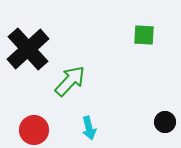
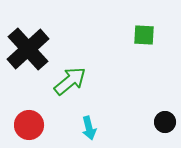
green arrow: rotated 8 degrees clockwise
red circle: moved 5 px left, 5 px up
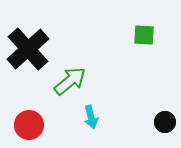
cyan arrow: moved 2 px right, 11 px up
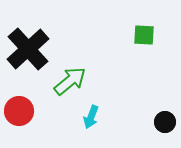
cyan arrow: rotated 35 degrees clockwise
red circle: moved 10 px left, 14 px up
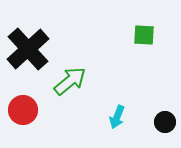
red circle: moved 4 px right, 1 px up
cyan arrow: moved 26 px right
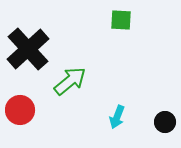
green square: moved 23 px left, 15 px up
red circle: moved 3 px left
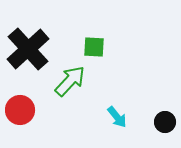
green square: moved 27 px left, 27 px down
green arrow: rotated 8 degrees counterclockwise
cyan arrow: rotated 60 degrees counterclockwise
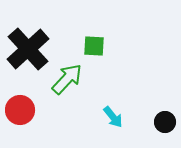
green square: moved 1 px up
green arrow: moved 3 px left, 2 px up
cyan arrow: moved 4 px left
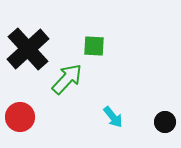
red circle: moved 7 px down
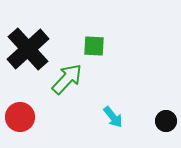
black circle: moved 1 px right, 1 px up
